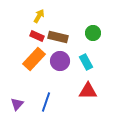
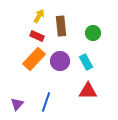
brown rectangle: moved 3 px right, 11 px up; rotated 72 degrees clockwise
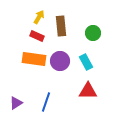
yellow arrow: moved 1 px down
orange rectangle: rotated 55 degrees clockwise
purple triangle: moved 1 px left, 1 px up; rotated 16 degrees clockwise
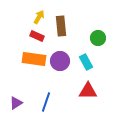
green circle: moved 5 px right, 5 px down
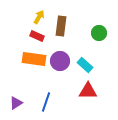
brown rectangle: rotated 12 degrees clockwise
green circle: moved 1 px right, 5 px up
cyan rectangle: moved 1 px left, 3 px down; rotated 21 degrees counterclockwise
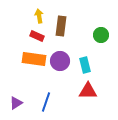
yellow arrow: moved 1 px up; rotated 40 degrees counterclockwise
green circle: moved 2 px right, 2 px down
cyan rectangle: rotated 35 degrees clockwise
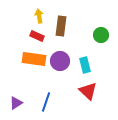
red triangle: rotated 42 degrees clockwise
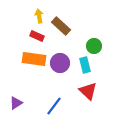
brown rectangle: rotated 54 degrees counterclockwise
green circle: moved 7 px left, 11 px down
purple circle: moved 2 px down
blue line: moved 8 px right, 4 px down; rotated 18 degrees clockwise
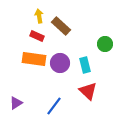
green circle: moved 11 px right, 2 px up
